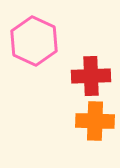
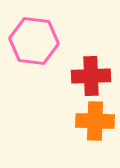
pink hexagon: rotated 18 degrees counterclockwise
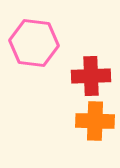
pink hexagon: moved 2 px down
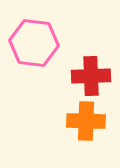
orange cross: moved 9 px left
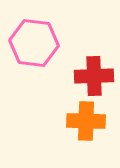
red cross: moved 3 px right
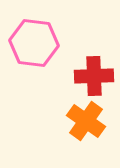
orange cross: rotated 33 degrees clockwise
